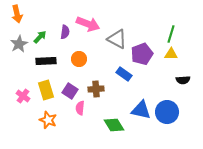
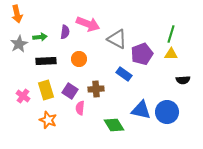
green arrow: rotated 40 degrees clockwise
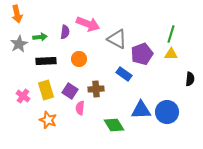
black semicircle: moved 7 px right, 1 px up; rotated 80 degrees counterclockwise
blue triangle: rotated 15 degrees counterclockwise
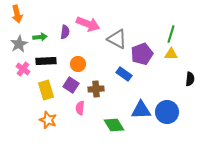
orange circle: moved 1 px left, 5 px down
purple square: moved 1 px right, 6 px up
pink cross: moved 27 px up
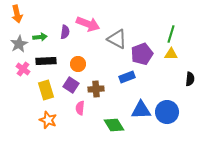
blue rectangle: moved 3 px right, 3 px down; rotated 56 degrees counterclockwise
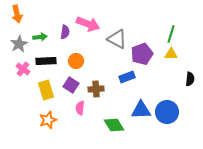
orange circle: moved 2 px left, 3 px up
orange star: rotated 30 degrees clockwise
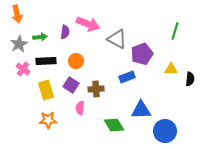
green line: moved 4 px right, 3 px up
yellow triangle: moved 15 px down
blue circle: moved 2 px left, 19 px down
orange star: rotated 18 degrees clockwise
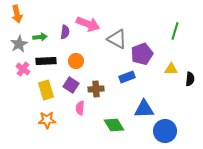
blue triangle: moved 3 px right, 1 px up
orange star: moved 1 px left
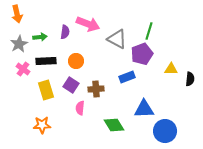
green line: moved 26 px left
orange star: moved 5 px left, 5 px down
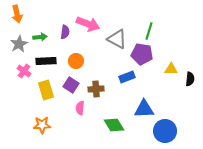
purple pentagon: rotated 30 degrees clockwise
pink cross: moved 1 px right, 2 px down
